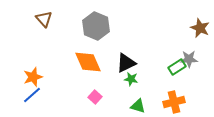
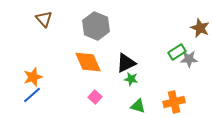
green rectangle: moved 15 px up
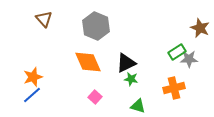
orange cross: moved 14 px up
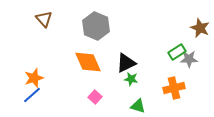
orange star: moved 1 px right, 1 px down
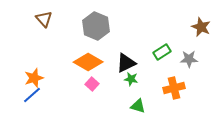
brown star: moved 1 px right, 1 px up
green rectangle: moved 15 px left
orange diamond: rotated 36 degrees counterclockwise
pink square: moved 3 px left, 13 px up
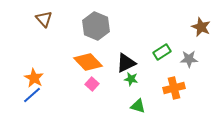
orange diamond: rotated 16 degrees clockwise
orange star: rotated 24 degrees counterclockwise
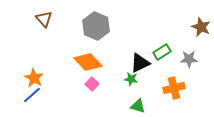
black triangle: moved 14 px right
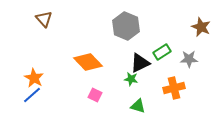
gray hexagon: moved 30 px right
pink square: moved 3 px right, 11 px down; rotated 16 degrees counterclockwise
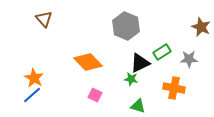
orange cross: rotated 25 degrees clockwise
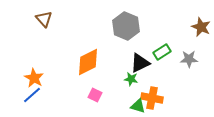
orange diamond: rotated 72 degrees counterclockwise
orange cross: moved 22 px left, 10 px down
